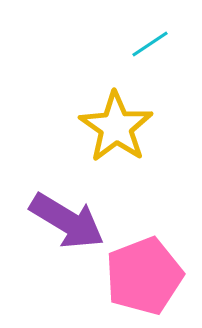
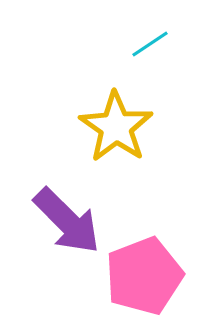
purple arrow: rotated 14 degrees clockwise
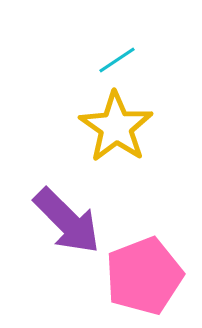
cyan line: moved 33 px left, 16 px down
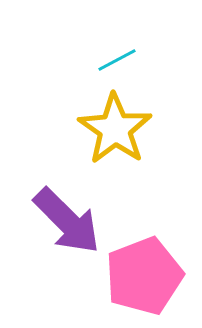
cyan line: rotated 6 degrees clockwise
yellow star: moved 1 px left, 2 px down
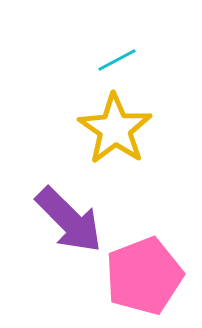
purple arrow: moved 2 px right, 1 px up
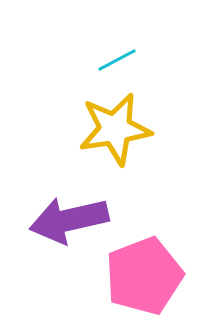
yellow star: rotated 28 degrees clockwise
purple arrow: rotated 122 degrees clockwise
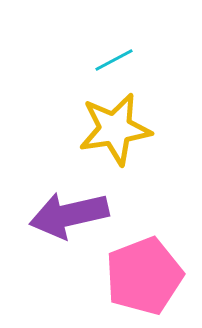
cyan line: moved 3 px left
purple arrow: moved 5 px up
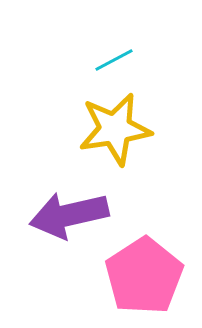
pink pentagon: rotated 12 degrees counterclockwise
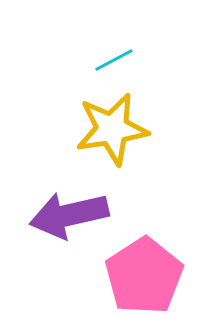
yellow star: moved 3 px left
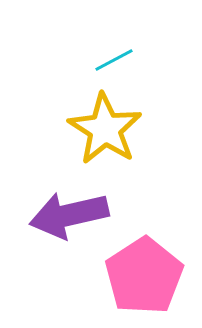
yellow star: moved 7 px left; rotated 30 degrees counterclockwise
